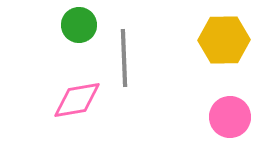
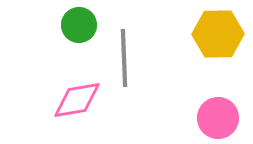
yellow hexagon: moved 6 px left, 6 px up
pink circle: moved 12 px left, 1 px down
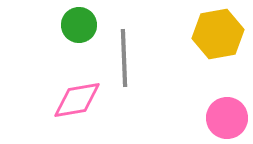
yellow hexagon: rotated 9 degrees counterclockwise
pink circle: moved 9 px right
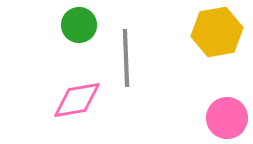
yellow hexagon: moved 1 px left, 2 px up
gray line: moved 2 px right
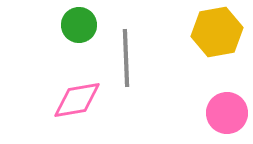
pink circle: moved 5 px up
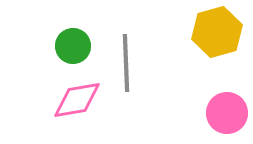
green circle: moved 6 px left, 21 px down
yellow hexagon: rotated 6 degrees counterclockwise
gray line: moved 5 px down
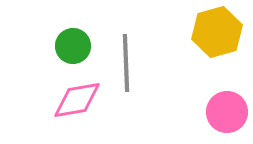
pink circle: moved 1 px up
